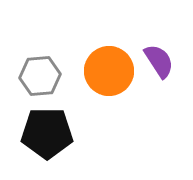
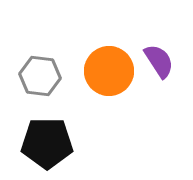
gray hexagon: rotated 12 degrees clockwise
black pentagon: moved 10 px down
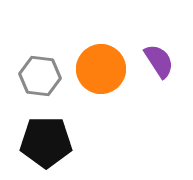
orange circle: moved 8 px left, 2 px up
black pentagon: moved 1 px left, 1 px up
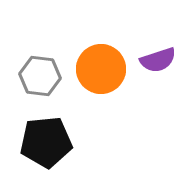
purple semicircle: moved 1 px left, 1 px up; rotated 105 degrees clockwise
black pentagon: rotated 6 degrees counterclockwise
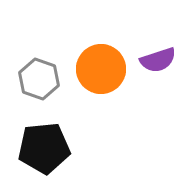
gray hexagon: moved 1 px left, 3 px down; rotated 12 degrees clockwise
black pentagon: moved 2 px left, 6 px down
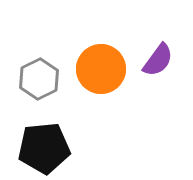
purple semicircle: rotated 36 degrees counterclockwise
gray hexagon: rotated 15 degrees clockwise
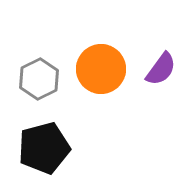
purple semicircle: moved 3 px right, 9 px down
black pentagon: rotated 9 degrees counterclockwise
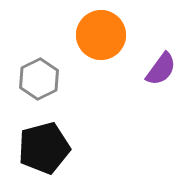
orange circle: moved 34 px up
